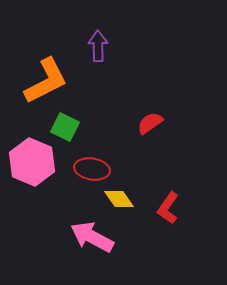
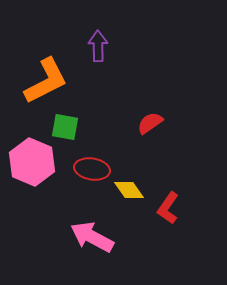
green square: rotated 16 degrees counterclockwise
yellow diamond: moved 10 px right, 9 px up
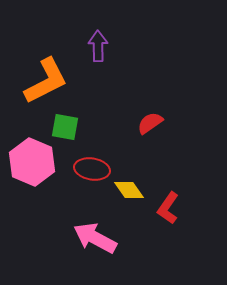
pink arrow: moved 3 px right, 1 px down
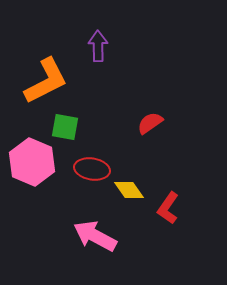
pink arrow: moved 2 px up
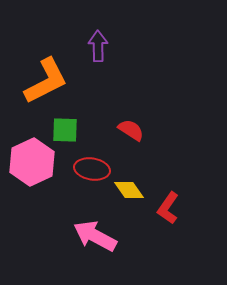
red semicircle: moved 19 px left, 7 px down; rotated 68 degrees clockwise
green square: moved 3 px down; rotated 8 degrees counterclockwise
pink hexagon: rotated 12 degrees clockwise
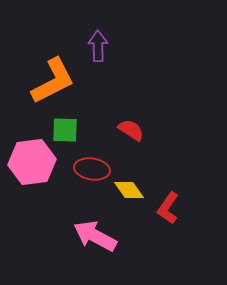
orange L-shape: moved 7 px right
pink hexagon: rotated 18 degrees clockwise
